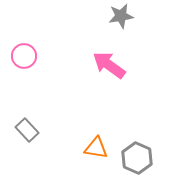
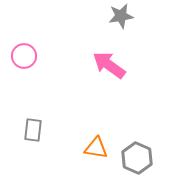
gray rectangle: moved 6 px right; rotated 50 degrees clockwise
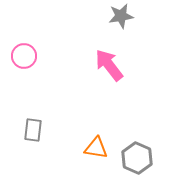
pink arrow: rotated 16 degrees clockwise
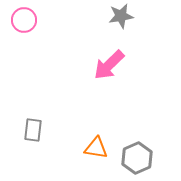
pink circle: moved 36 px up
pink arrow: rotated 96 degrees counterclockwise
gray hexagon: rotated 12 degrees clockwise
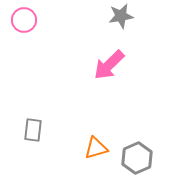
orange triangle: rotated 25 degrees counterclockwise
